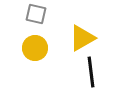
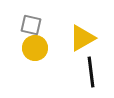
gray square: moved 5 px left, 11 px down
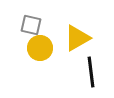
yellow triangle: moved 5 px left
yellow circle: moved 5 px right
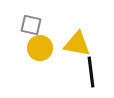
yellow triangle: moved 6 px down; rotated 40 degrees clockwise
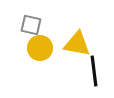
black line: moved 3 px right, 1 px up
